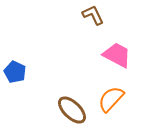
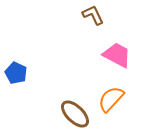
blue pentagon: moved 1 px right, 1 px down
brown ellipse: moved 3 px right, 4 px down
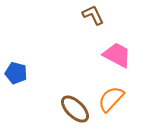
blue pentagon: rotated 10 degrees counterclockwise
brown ellipse: moved 5 px up
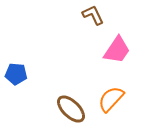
pink trapezoid: moved 5 px up; rotated 96 degrees clockwise
blue pentagon: moved 1 px down; rotated 10 degrees counterclockwise
brown ellipse: moved 4 px left
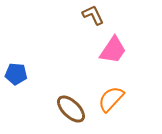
pink trapezoid: moved 4 px left
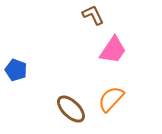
blue pentagon: moved 4 px up; rotated 15 degrees clockwise
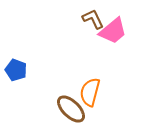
brown L-shape: moved 4 px down
pink trapezoid: moved 19 px up; rotated 16 degrees clockwise
orange semicircle: moved 21 px left, 7 px up; rotated 28 degrees counterclockwise
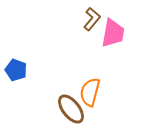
brown L-shape: moved 1 px left; rotated 65 degrees clockwise
pink trapezoid: moved 2 px down; rotated 40 degrees counterclockwise
brown ellipse: rotated 8 degrees clockwise
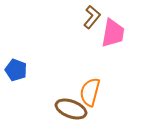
brown L-shape: moved 2 px up
brown ellipse: rotated 32 degrees counterclockwise
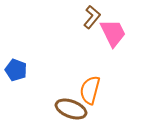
pink trapezoid: rotated 36 degrees counterclockwise
orange semicircle: moved 2 px up
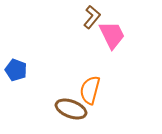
pink trapezoid: moved 1 px left, 2 px down
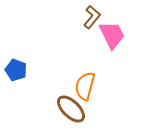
orange semicircle: moved 5 px left, 4 px up
brown ellipse: rotated 24 degrees clockwise
